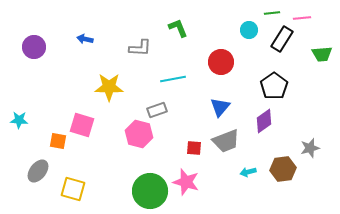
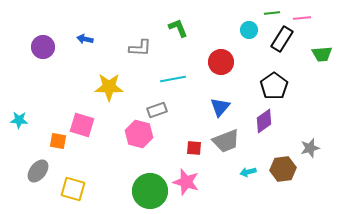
purple circle: moved 9 px right
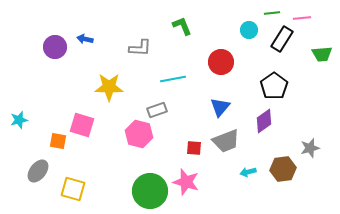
green L-shape: moved 4 px right, 2 px up
purple circle: moved 12 px right
cyan star: rotated 18 degrees counterclockwise
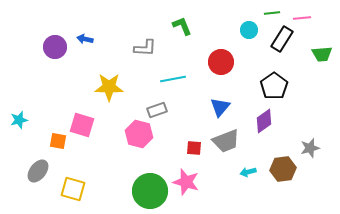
gray L-shape: moved 5 px right
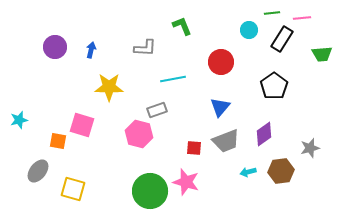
blue arrow: moved 6 px right, 11 px down; rotated 91 degrees clockwise
purple diamond: moved 13 px down
brown hexagon: moved 2 px left, 2 px down
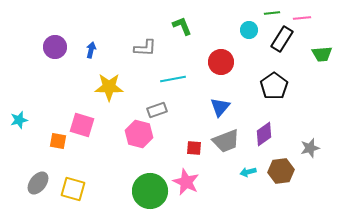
gray ellipse: moved 12 px down
pink star: rotated 8 degrees clockwise
